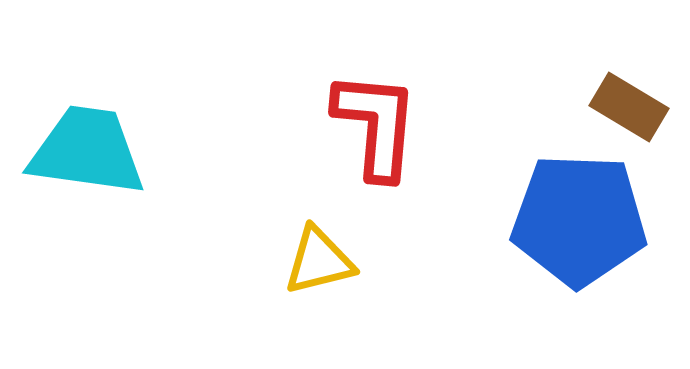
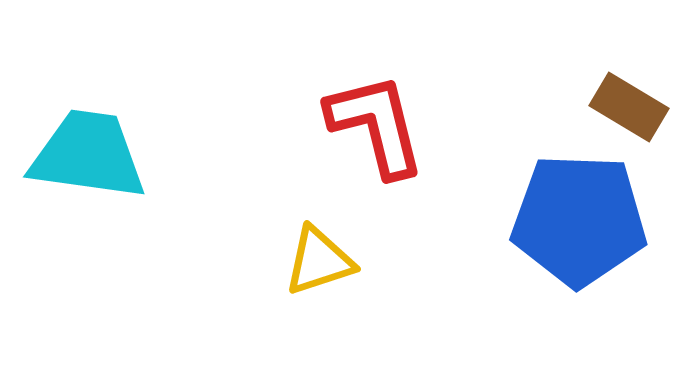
red L-shape: rotated 19 degrees counterclockwise
cyan trapezoid: moved 1 px right, 4 px down
yellow triangle: rotated 4 degrees counterclockwise
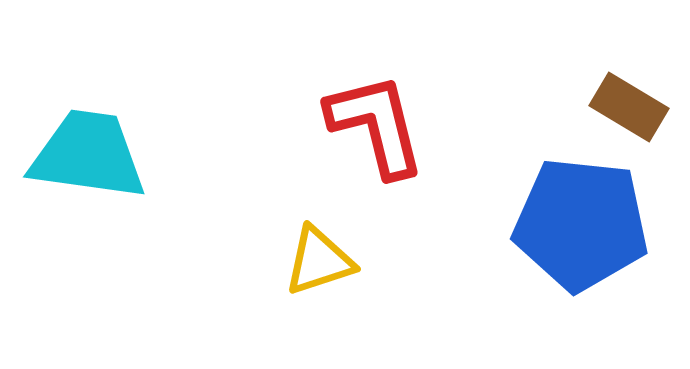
blue pentagon: moved 2 px right, 4 px down; rotated 4 degrees clockwise
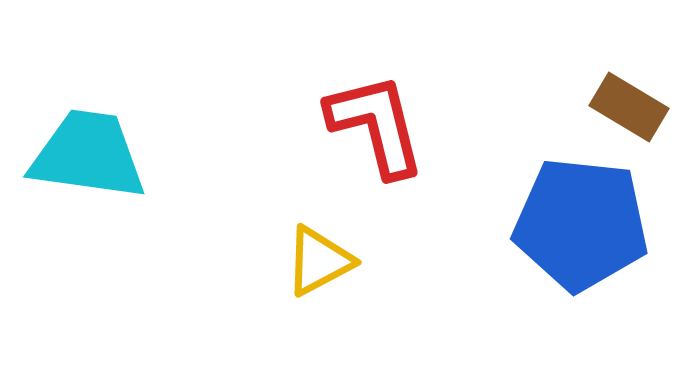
yellow triangle: rotated 10 degrees counterclockwise
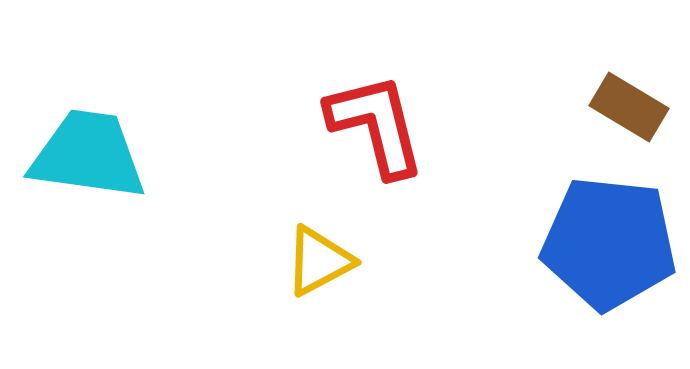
blue pentagon: moved 28 px right, 19 px down
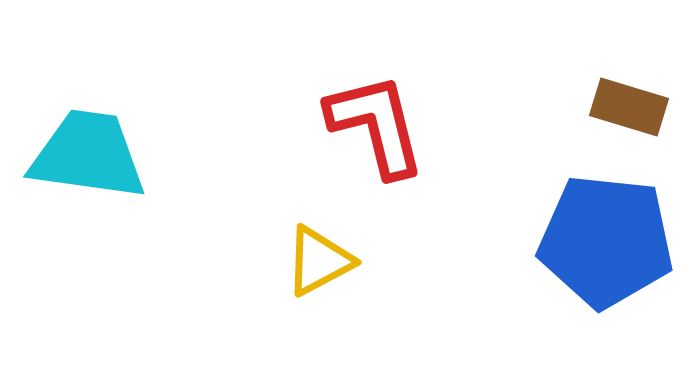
brown rectangle: rotated 14 degrees counterclockwise
blue pentagon: moved 3 px left, 2 px up
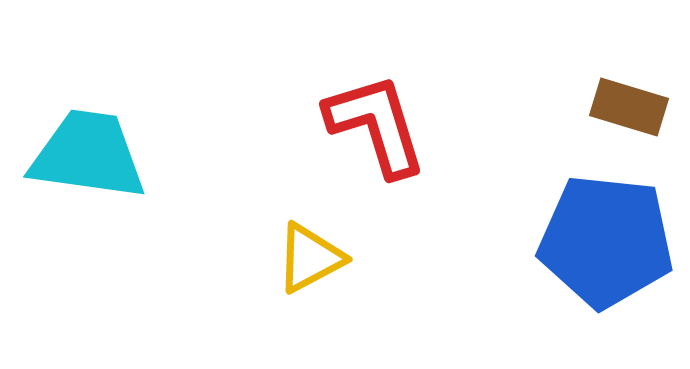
red L-shape: rotated 3 degrees counterclockwise
yellow triangle: moved 9 px left, 3 px up
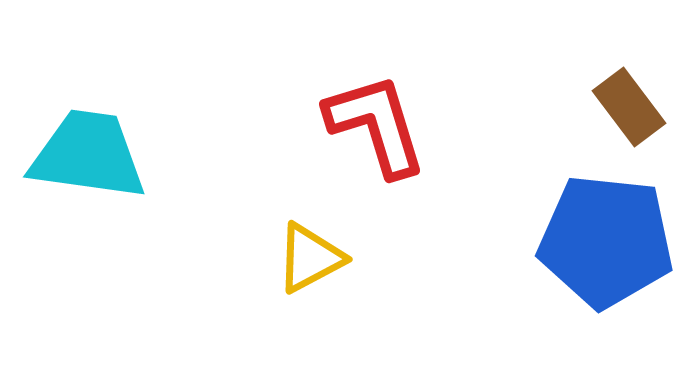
brown rectangle: rotated 36 degrees clockwise
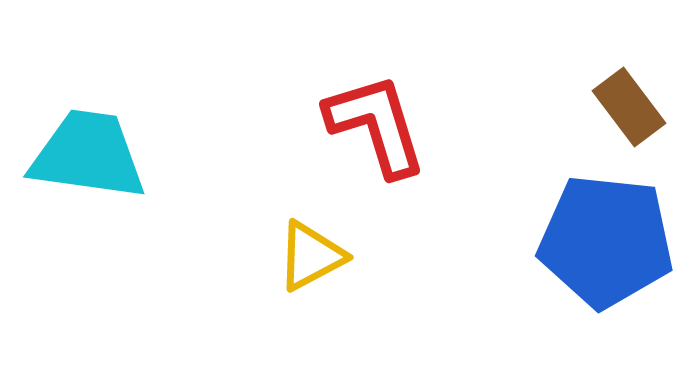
yellow triangle: moved 1 px right, 2 px up
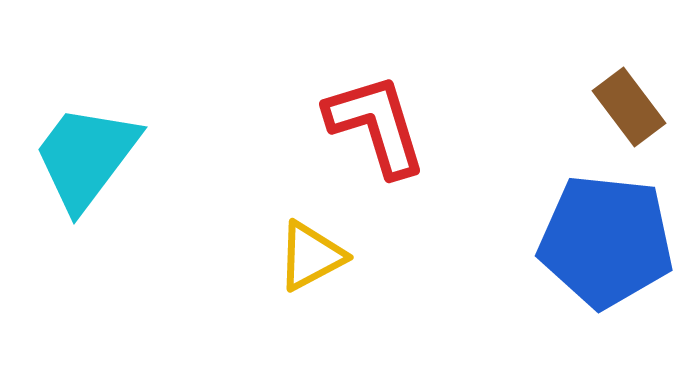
cyan trapezoid: moved 2 px left, 2 px down; rotated 61 degrees counterclockwise
